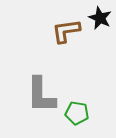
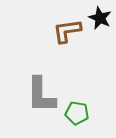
brown L-shape: moved 1 px right
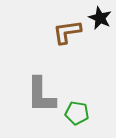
brown L-shape: moved 1 px down
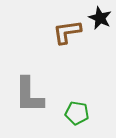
gray L-shape: moved 12 px left
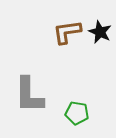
black star: moved 14 px down
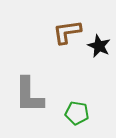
black star: moved 1 px left, 14 px down
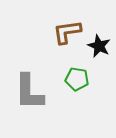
gray L-shape: moved 3 px up
green pentagon: moved 34 px up
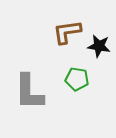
black star: rotated 15 degrees counterclockwise
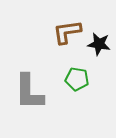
black star: moved 2 px up
